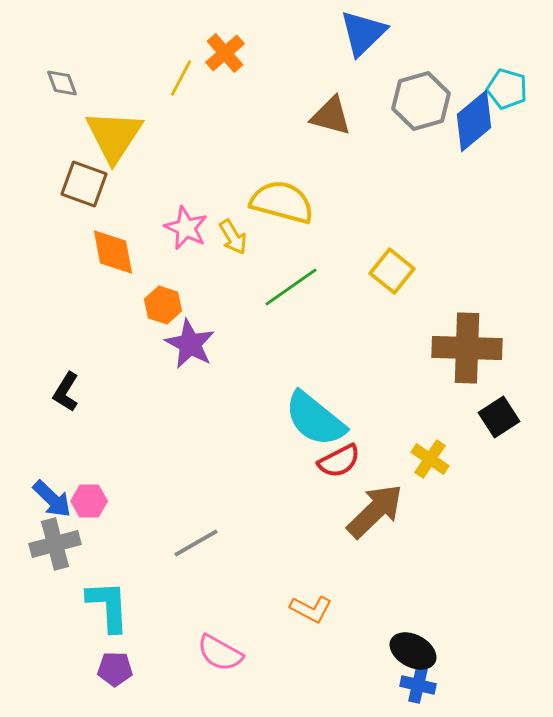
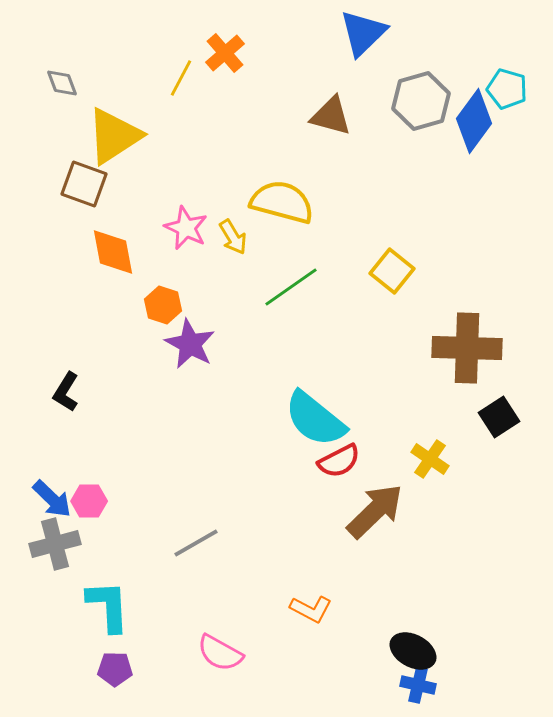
blue diamond: rotated 14 degrees counterclockwise
yellow triangle: rotated 24 degrees clockwise
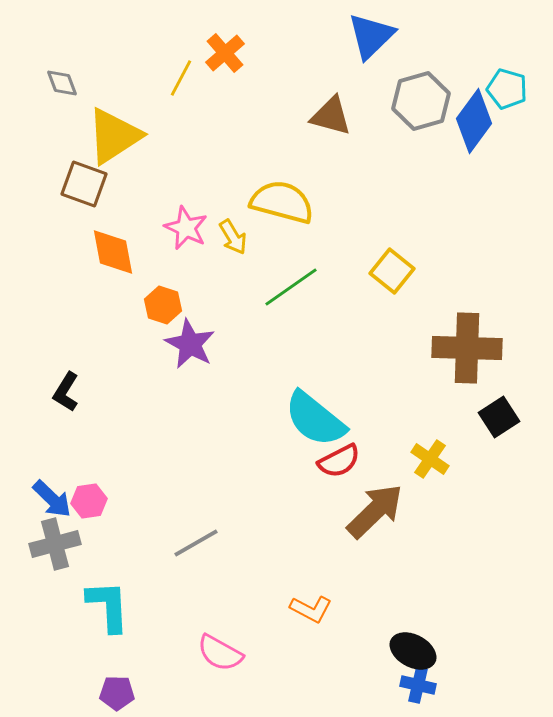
blue triangle: moved 8 px right, 3 px down
pink hexagon: rotated 8 degrees counterclockwise
purple pentagon: moved 2 px right, 24 px down
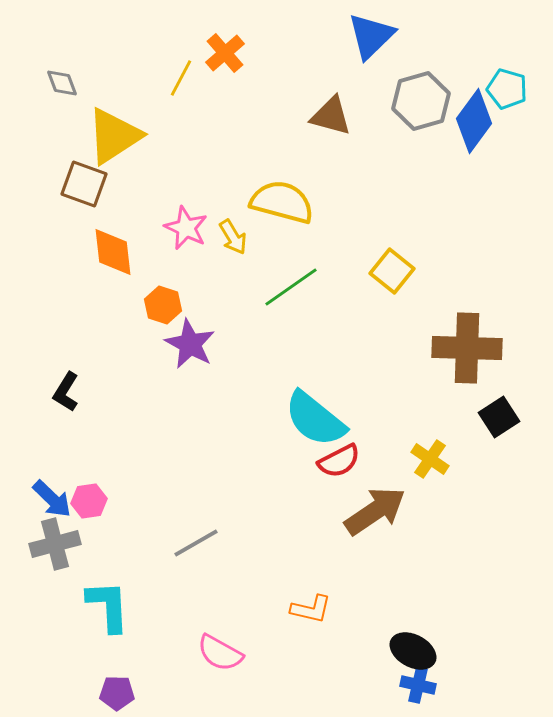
orange diamond: rotated 4 degrees clockwise
brown arrow: rotated 10 degrees clockwise
orange L-shape: rotated 15 degrees counterclockwise
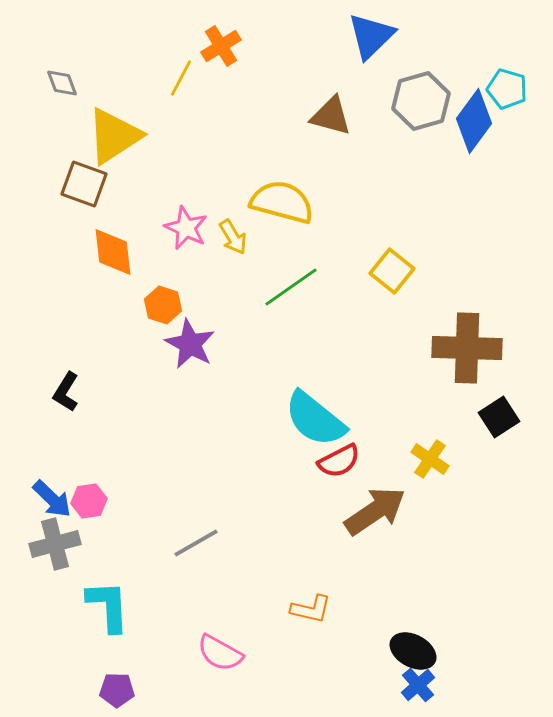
orange cross: moved 4 px left, 7 px up; rotated 9 degrees clockwise
blue cross: rotated 36 degrees clockwise
purple pentagon: moved 3 px up
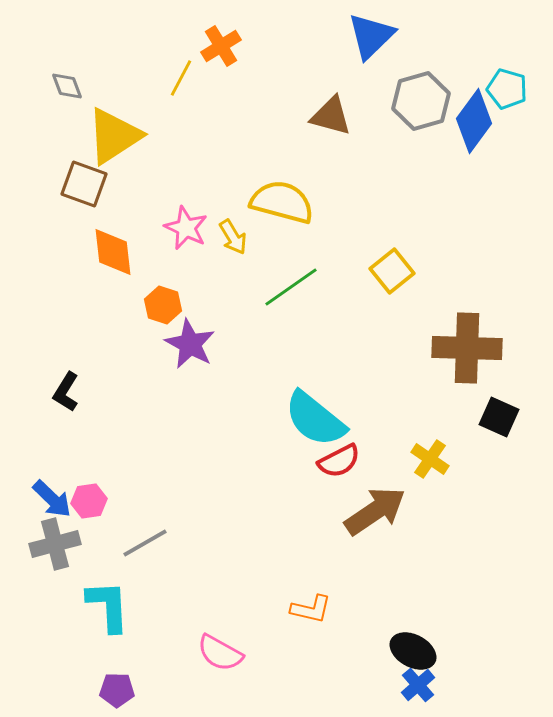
gray diamond: moved 5 px right, 3 px down
yellow square: rotated 12 degrees clockwise
black square: rotated 33 degrees counterclockwise
gray line: moved 51 px left
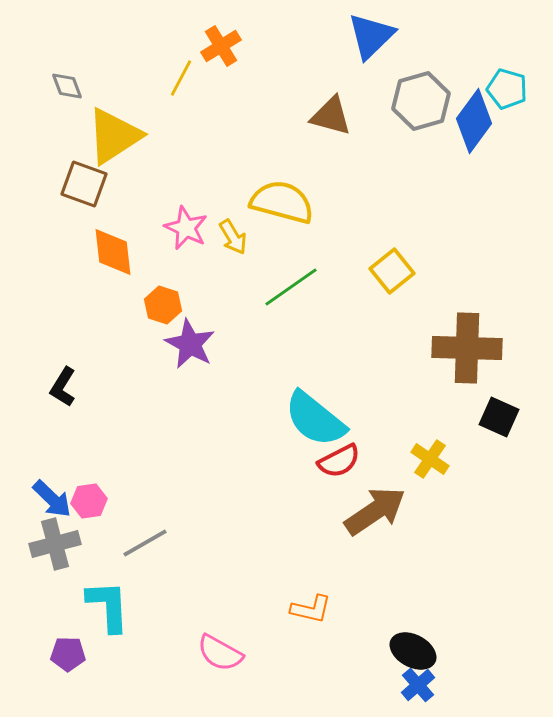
black L-shape: moved 3 px left, 5 px up
purple pentagon: moved 49 px left, 36 px up
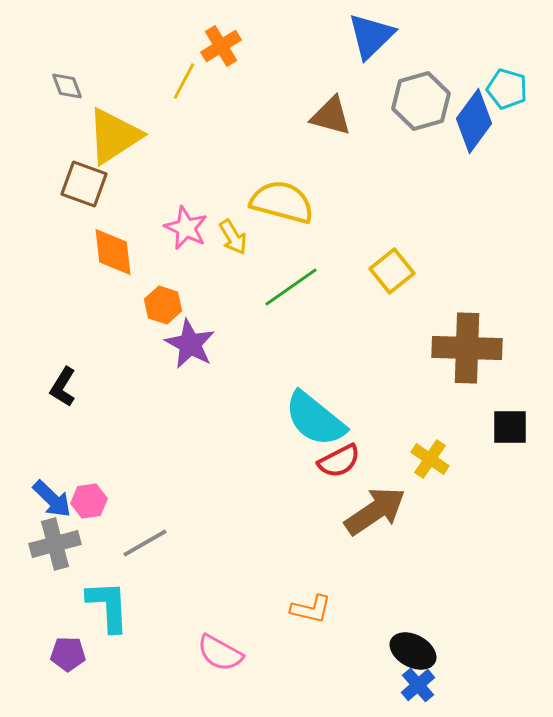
yellow line: moved 3 px right, 3 px down
black square: moved 11 px right, 10 px down; rotated 24 degrees counterclockwise
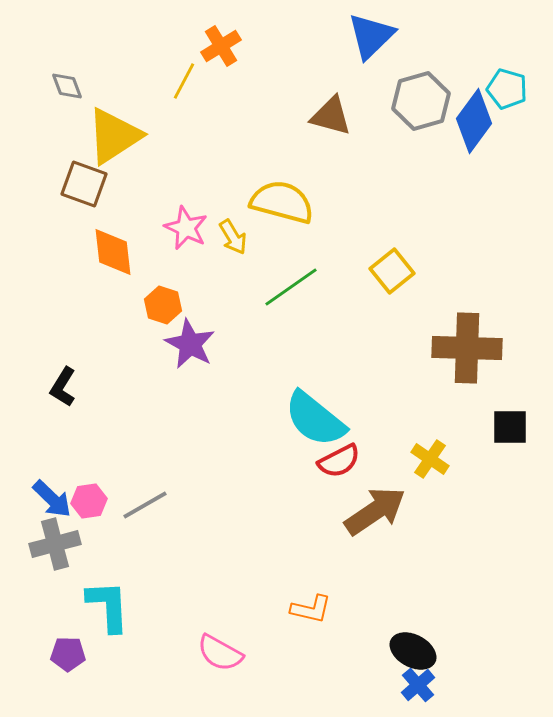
gray line: moved 38 px up
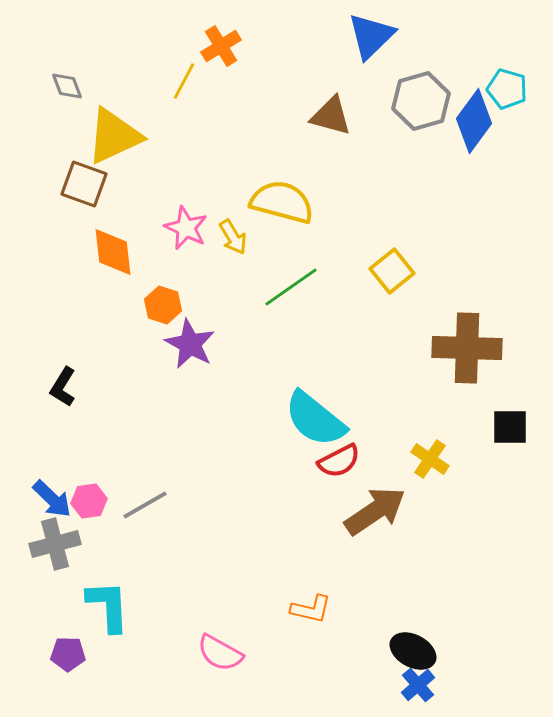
yellow triangle: rotated 8 degrees clockwise
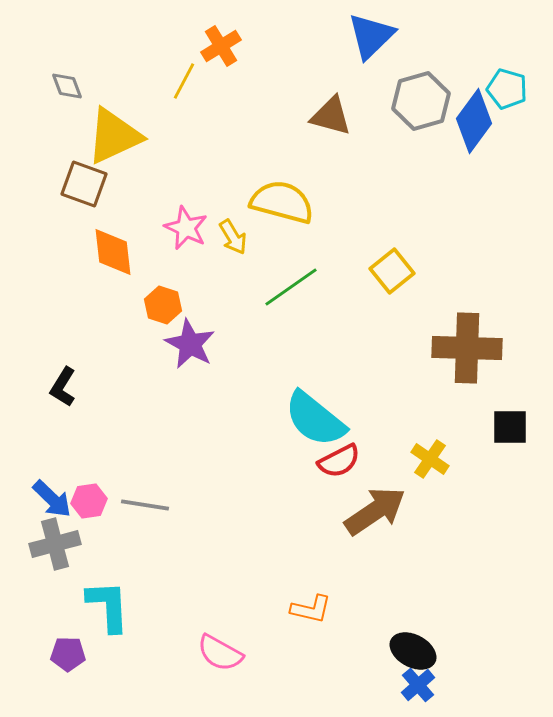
gray line: rotated 39 degrees clockwise
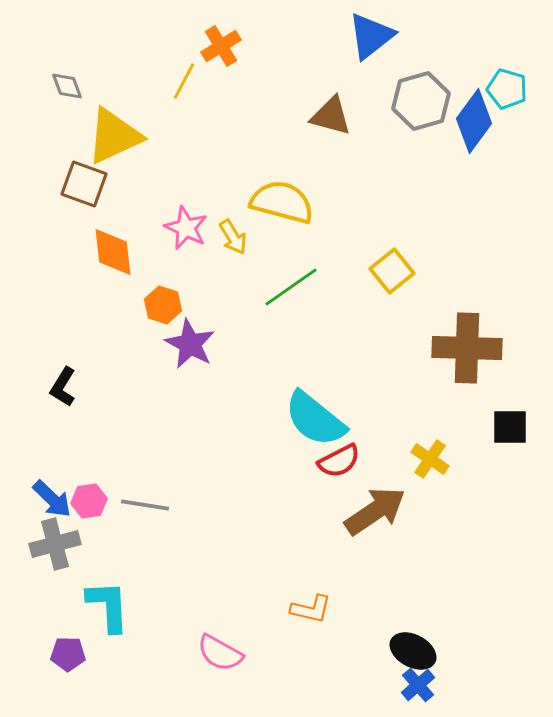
blue triangle: rotated 6 degrees clockwise
